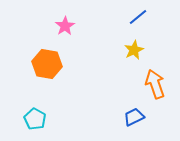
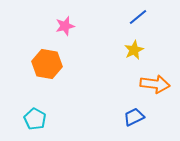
pink star: rotated 18 degrees clockwise
orange arrow: rotated 116 degrees clockwise
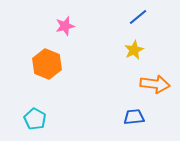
orange hexagon: rotated 12 degrees clockwise
blue trapezoid: rotated 20 degrees clockwise
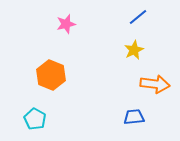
pink star: moved 1 px right, 2 px up
orange hexagon: moved 4 px right, 11 px down
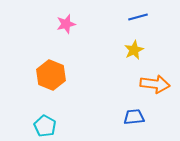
blue line: rotated 24 degrees clockwise
cyan pentagon: moved 10 px right, 7 px down
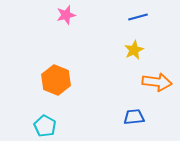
pink star: moved 9 px up
orange hexagon: moved 5 px right, 5 px down
orange arrow: moved 2 px right, 2 px up
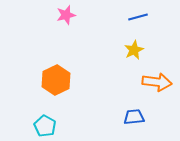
orange hexagon: rotated 12 degrees clockwise
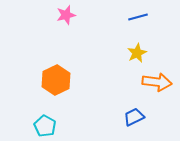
yellow star: moved 3 px right, 3 px down
blue trapezoid: rotated 20 degrees counterclockwise
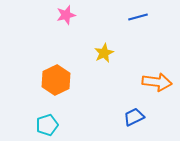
yellow star: moved 33 px left
cyan pentagon: moved 2 px right, 1 px up; rotated 25 degrees clockwise
